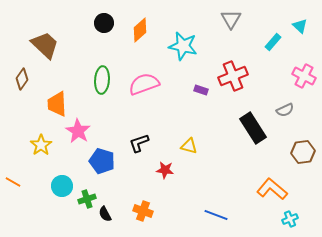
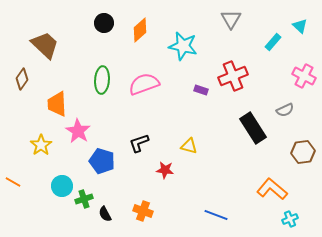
green cross: moved 3 px left
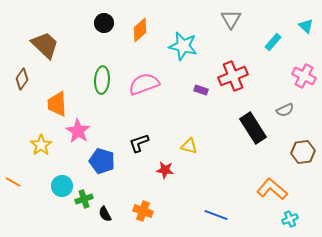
cyan triangle: moved 6 px right
